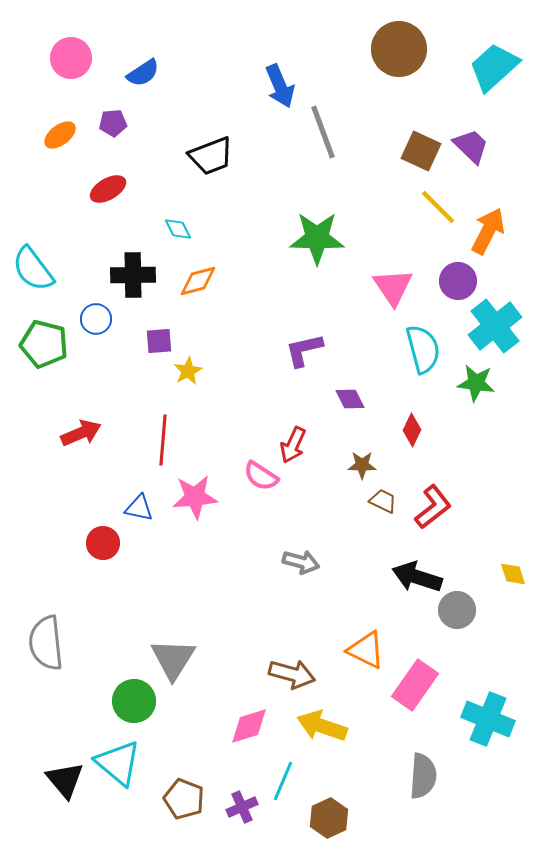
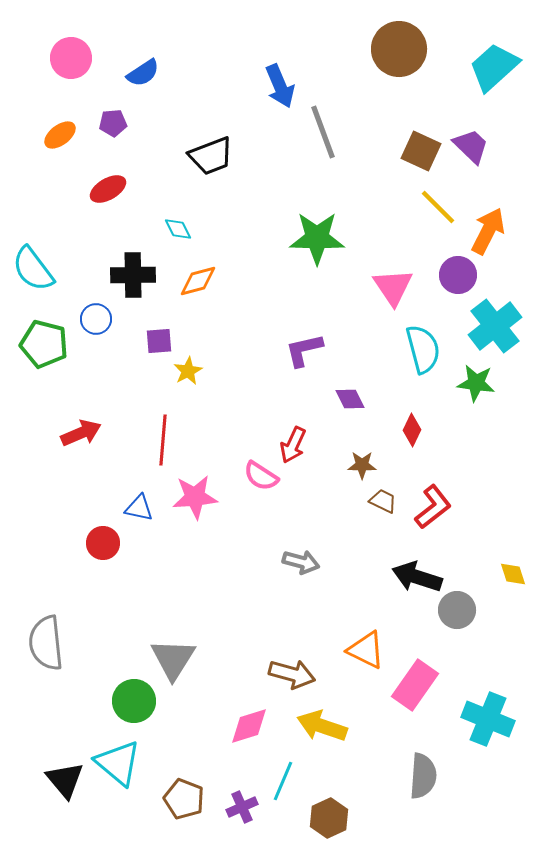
purple circle at (458, 281): moved 6 px up
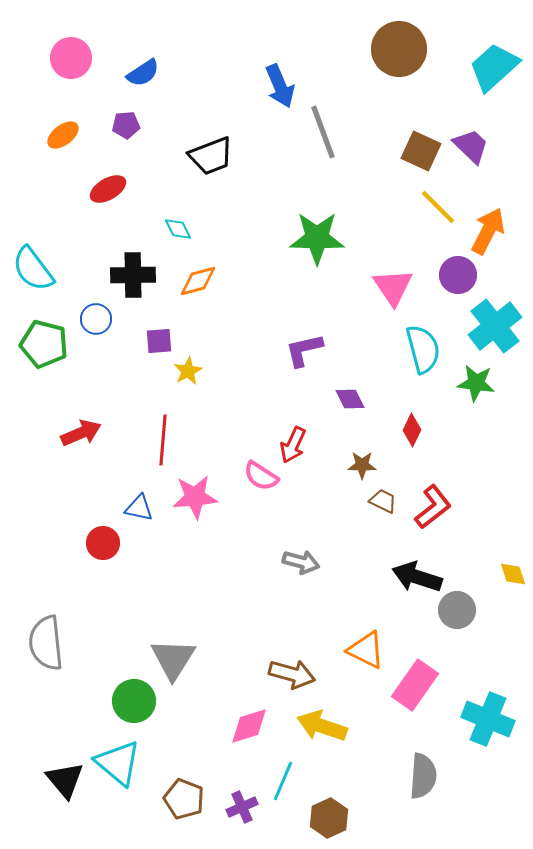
purple pentagon at (113, 123): moved 13 px right, 2 px down
orange ellipse at (60, 135): moved 3 px right
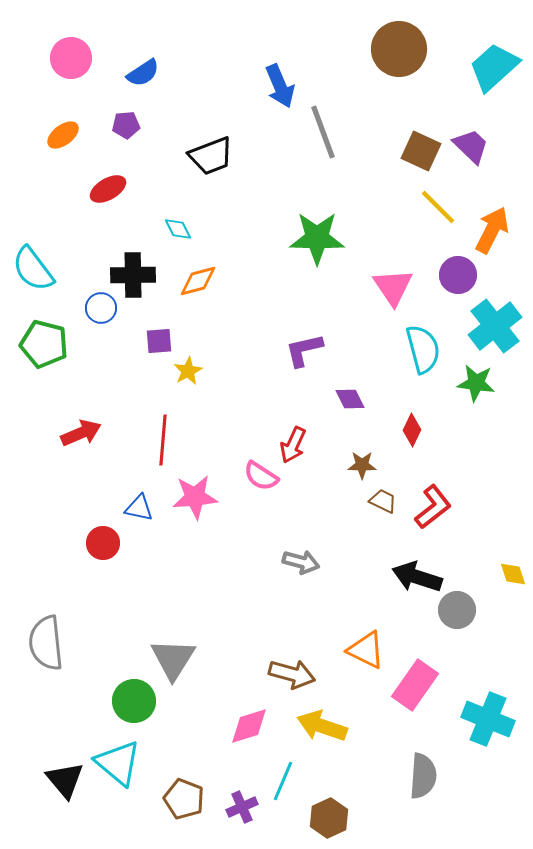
orange arrow at (488, 231): moved 4 px right, 1 px up
blue circle at (96, 319): moved 5 px right, 11 px up
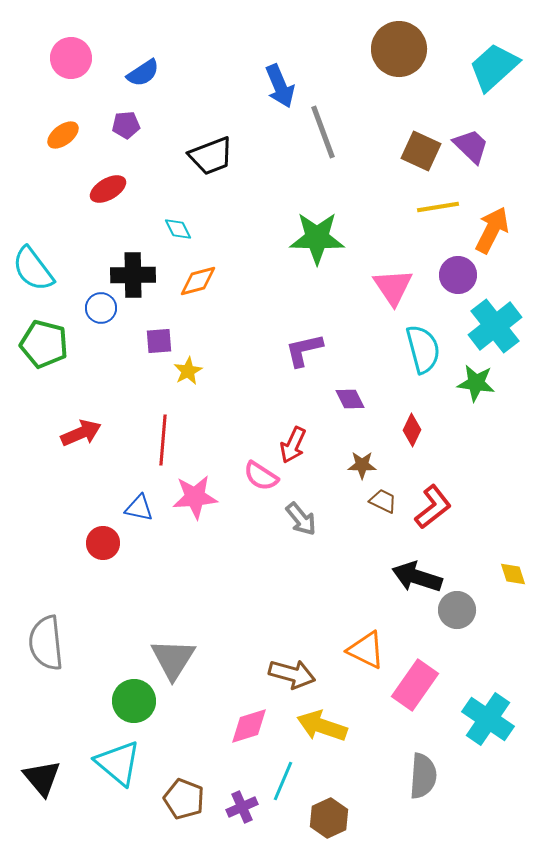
yellow line at (438, 207): rotated 54 degrees counterclockwise
gray arrow at (301, 562): moved 43 px up; rotated 36 degrees clockwise
cyan cross at (488, 719): rotated 12 degrees clockwise
black triangle at (65, 780): moved 23 px left, 2 px up
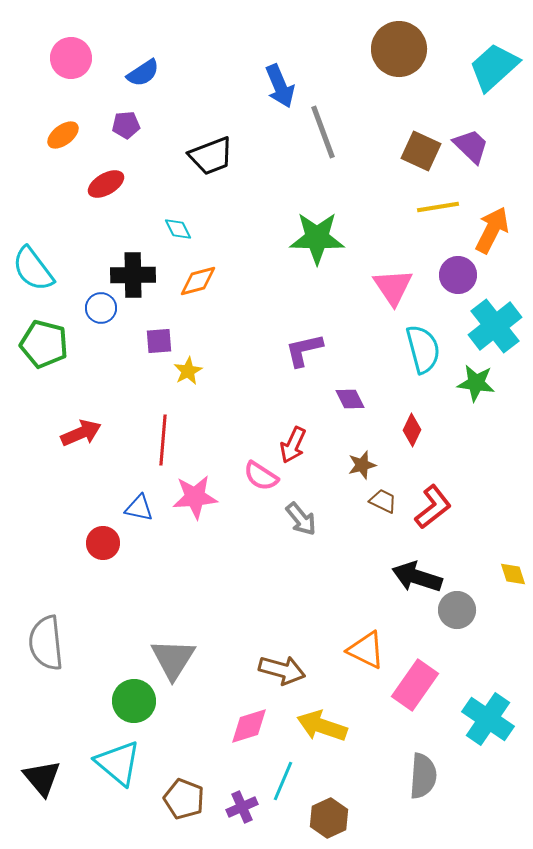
red ellipse at (108, 189): moved 2 px left, 5 px up
brown star at (362, 465): rotated 16 degrees counterclockwise
brown arrow at (292, 674): moved 10 px left, 4 px up
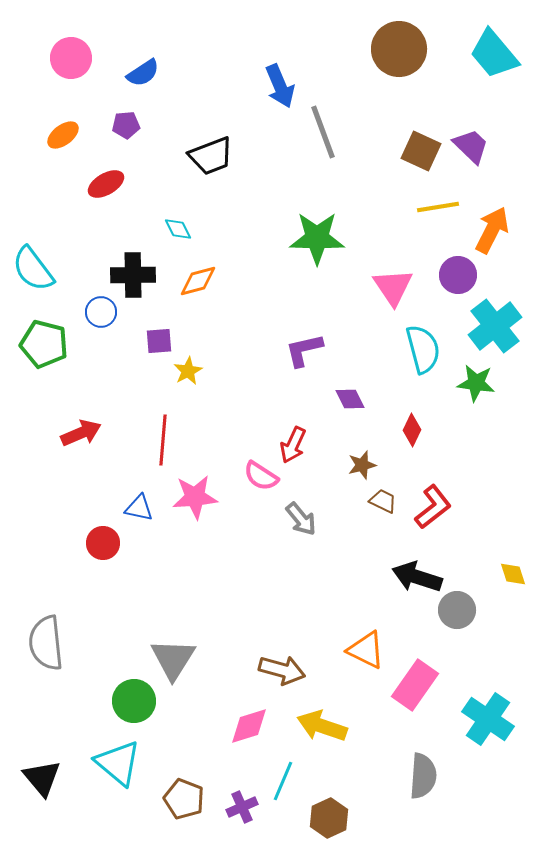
cyan trapezoid at (494, 67): moved 13 px up; rotated 88 degrees counterclockwise
blue circle at (101, 308): moved 4 px down
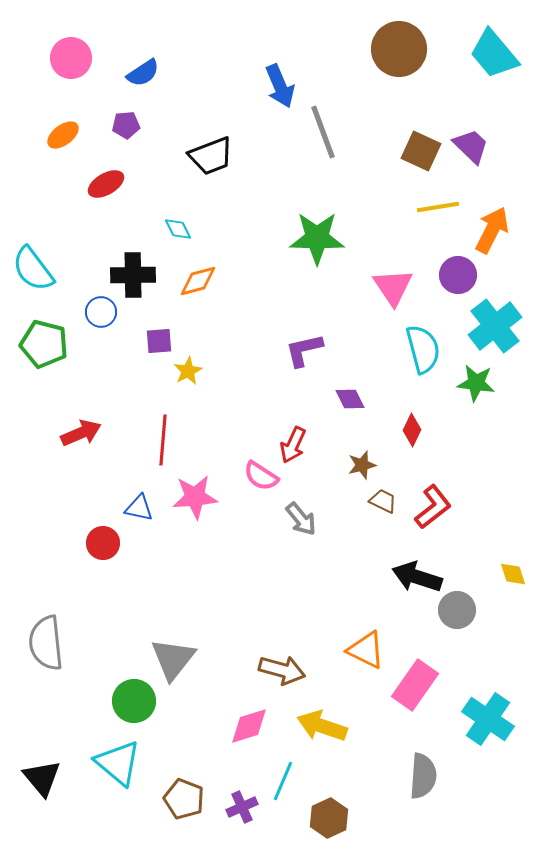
gray triangle at (173, 659): rotated 6 degrees clockwise
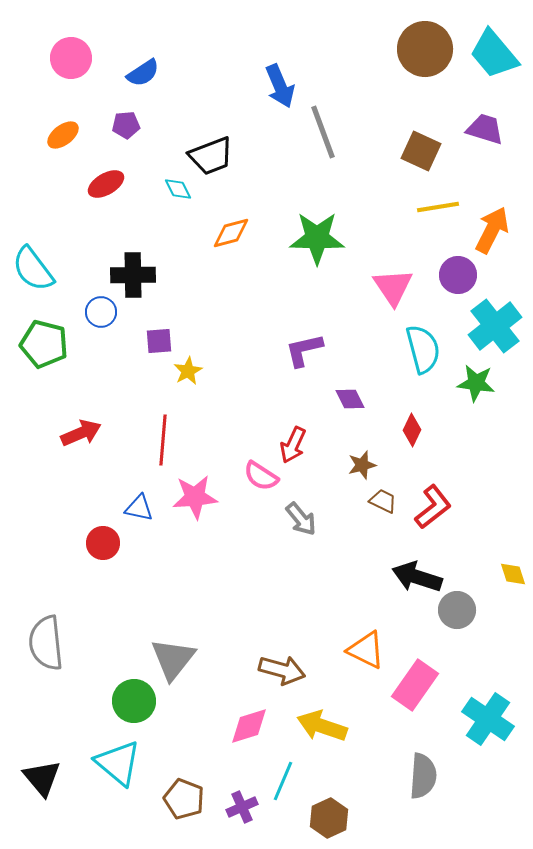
brown circle at (399, 49): moved 26 px right
purple trapezoid at (471, 146): moved 14 px right, 17 px up; rotated 27 degrees counterclockwise
cyan diamond at (178, 229): moved 40 px up
orange diamond at (198, 281): moved 33 px right, 48 px up
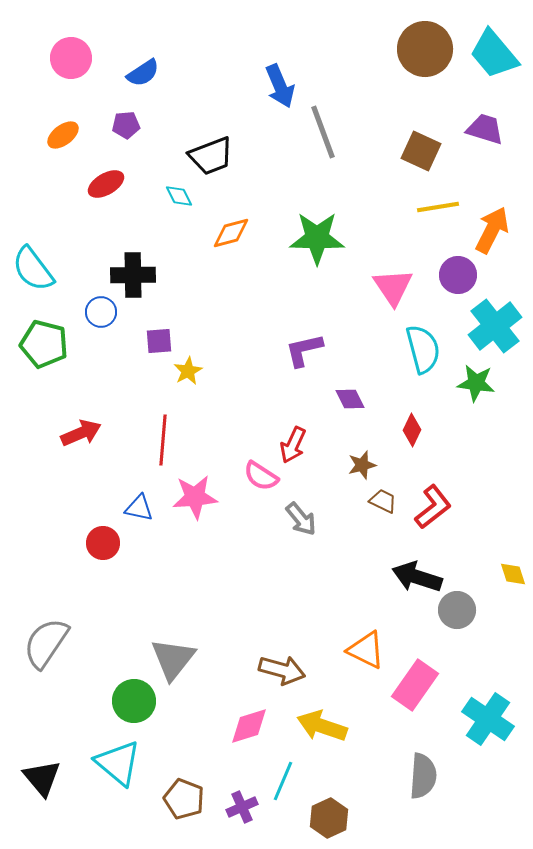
cyan diamond at (178, 189): moved 1 px right, 7 px down
gray semicircle at (46, 643): rotated 40 degrees clockwise
